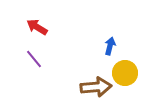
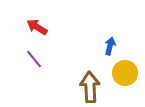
brown arrow: moved 6 px left; rotated 88 degrees counterclockwise
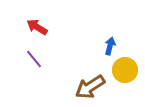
yellow circle: moved 3 px up
brown arrow: rotated 120 degrees counterclockwise
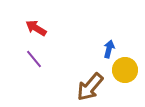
red arrow: moved 1 px left, 1 px down
blue arrow: moved 1 px left, 3 px down
brown arrow: rotated 16 degrees counterclockwise
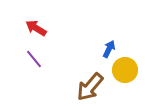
blue arrow: rotated 12 degrees clockwise
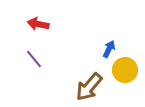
red arrow: moved 2 px right, 4 px up; rotated 20 degrees counterclockwise
brown arrow: moved 1 px left
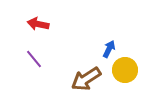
brown arrow: moved 3 px left, 8 px up; rotated 16 degrees clockwise
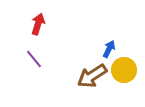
red arrow: rotated 95 degrees clockwise
yellow circle: moved 1 px left
brown arrow: moved 6 px right, 3 px up
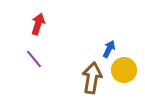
brown arrow: moved 2 px down; rotated 132 degrees clockwise
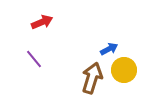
red arrow: moved 4 px right, 2 px up; rotated 50 degrees clockwise
blue arrow: rotated 36 degrees clockwise
brown arrow: rotated 8 degrees clockwise
